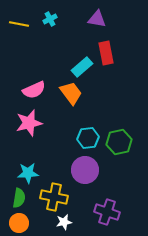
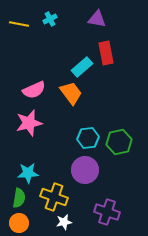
yellow cross: rotated 8 degrees clockwise
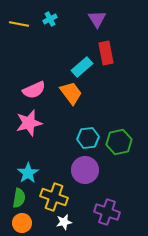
purple triangle: rotated 48 degrees clockwise
cyan star: rotated 30 degrees counterclockwise
orange circle: moved 3 px right
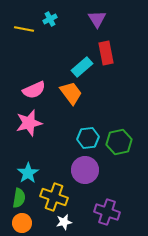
yellow line: moved 5 px right, 5 px down
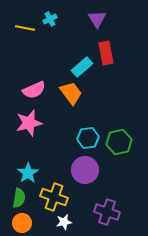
yellow line: moved 1 px right, 1 px up
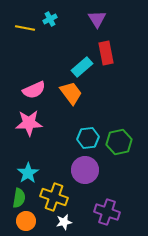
pink star: rotated 12 degrees clockwise
orange circle: moved 4 px right, 2 px up
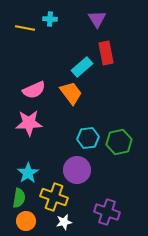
cyan cross: rotated 32 degrees clockwise
purple circle: moved 8 px left
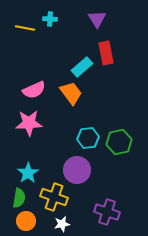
white star: moved 2 px left, 2 px down
